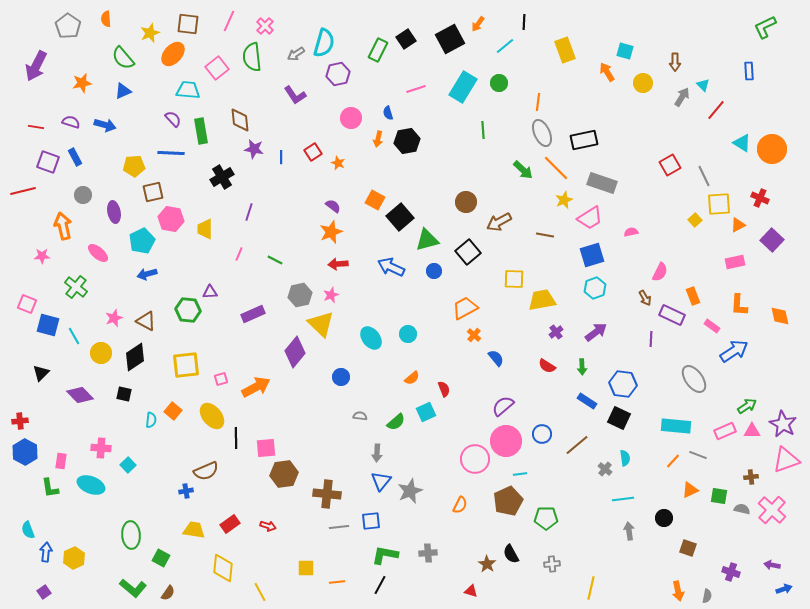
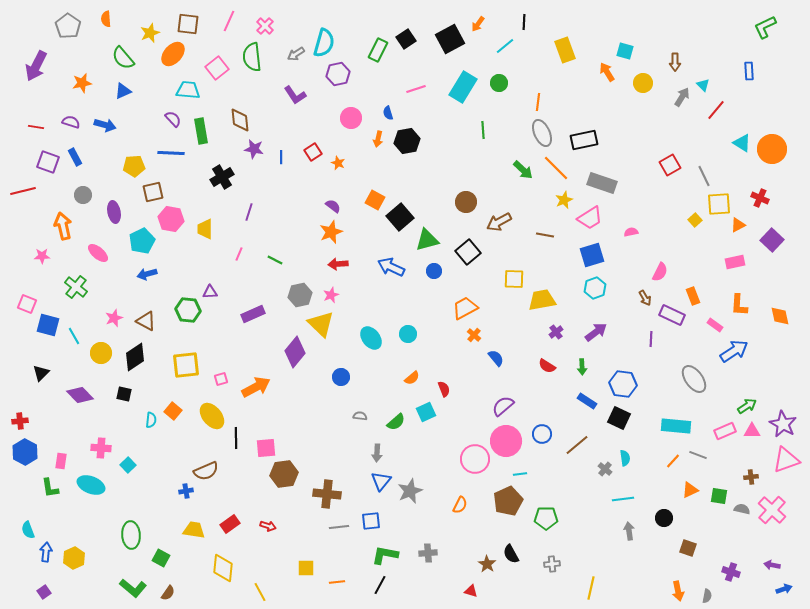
pink rectangle at (712, 326): moved 3 px right, 1 px up
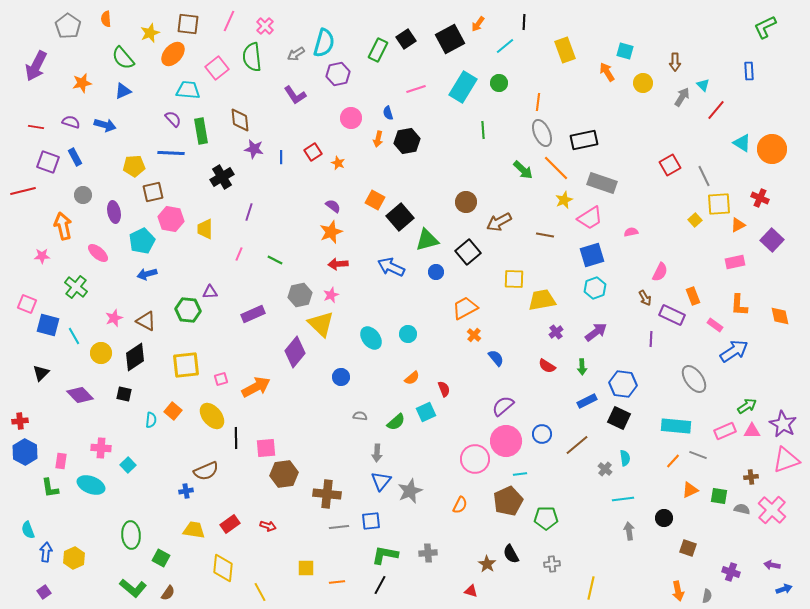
blue circle at (434, 271): moved 2 px right, 1 px down
blue rectangle at (587, 401): rotated 60 degrees counterclockwise
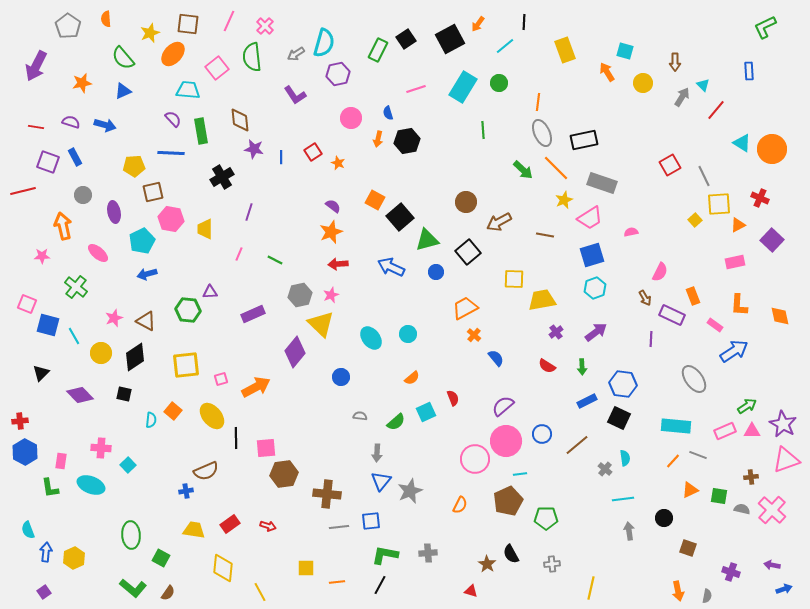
red semicircle at (444, 389): moved 9 px right, 9 px down
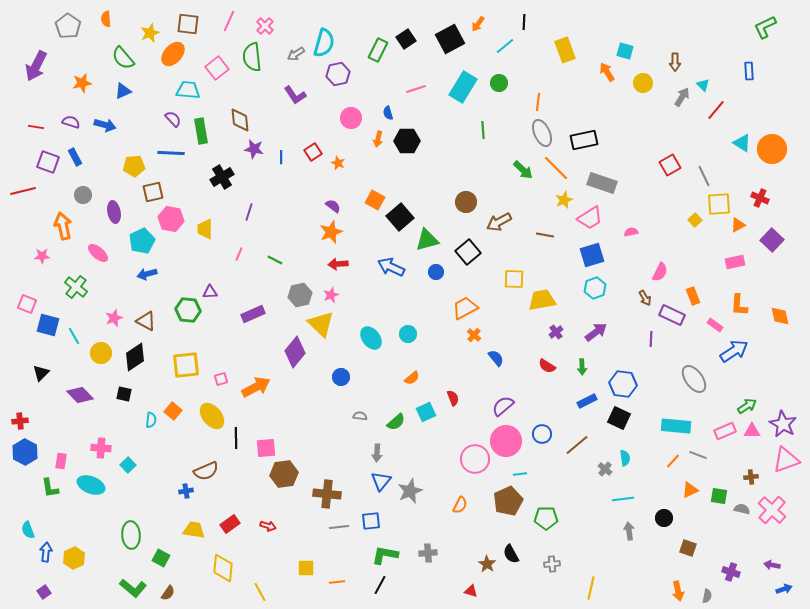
black hexagon at (407, 141): rotated 10 degrees clockwise
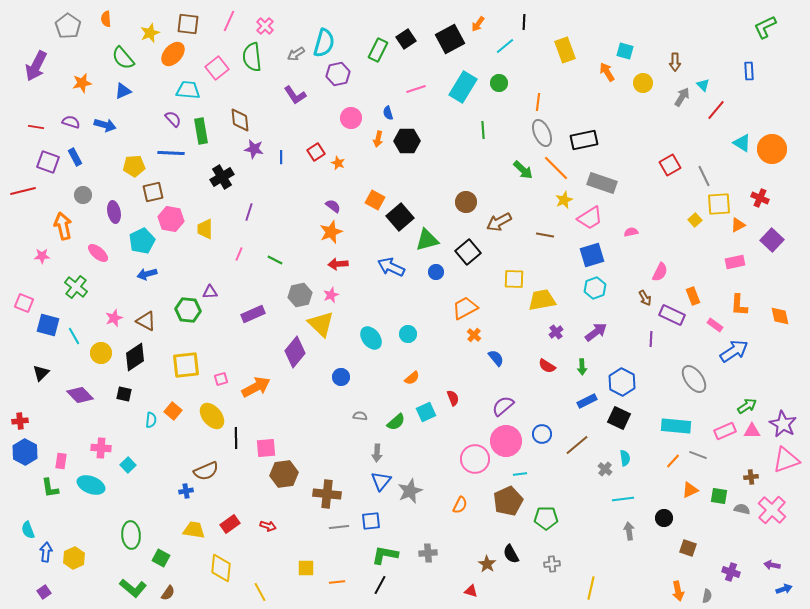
red square at (313, 152): moved 3 px right
pink square at (27, 304): moved 3 px left, 1 px up
blue hexagon at (623, 384): moved 1 px left, 2 px up; rotated 20 degrees clockwise
yellow diamond at (223, 568): moved 2 px left
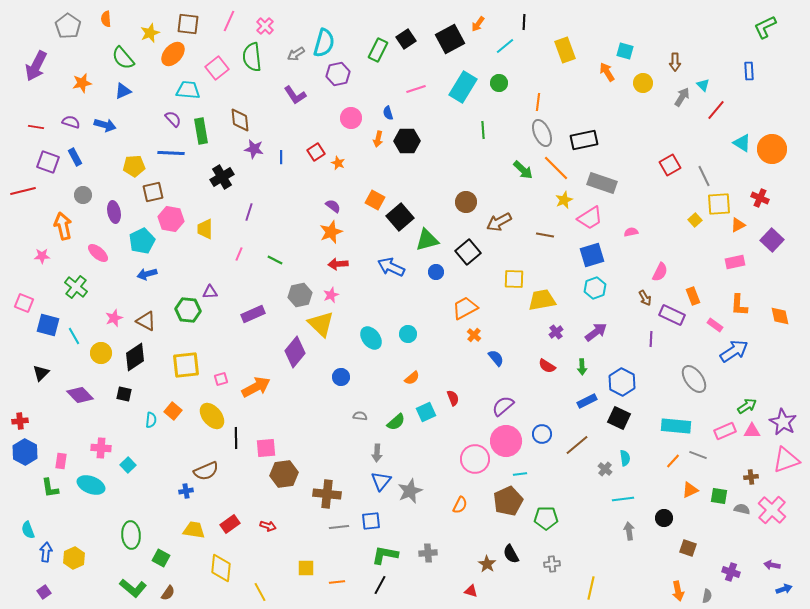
purple star at (783, 424): moved 2 px up
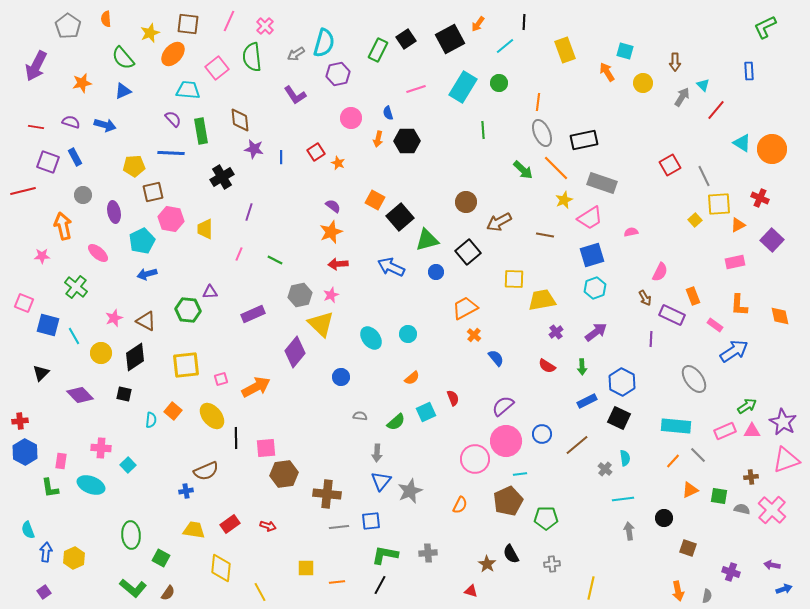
gray line at (698, 455): rotated 24 degrees clockwise
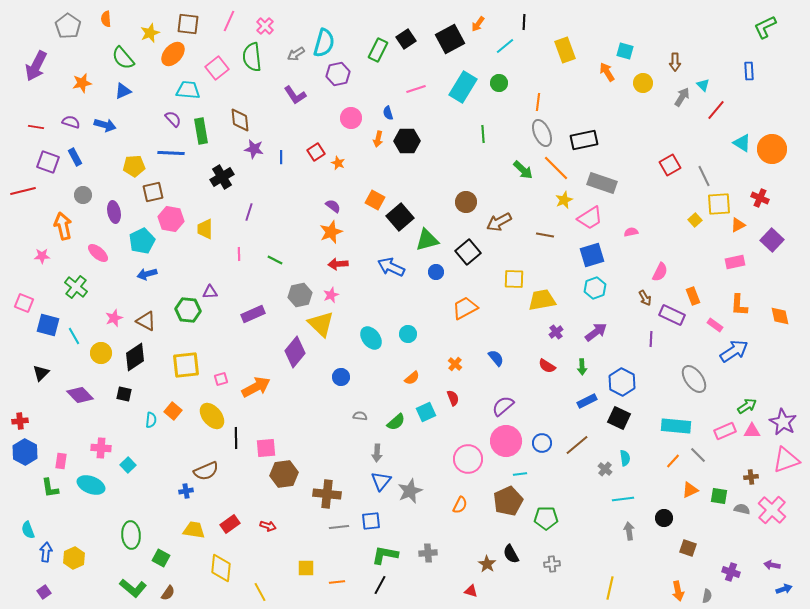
green line at (483, 130): moved 4 px down
pink line at (239, 254): rotated 24 degrees counterclockwise
orange cross at (474, 335): moved 19 px left, 29 px down
blue circle at (542, 434): moved 9 px down
pink circle at (475, 459): moved 7 px left
yellow line at (591, 588): moved 19 px right
